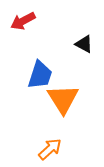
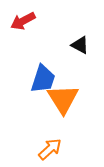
black triangle: moved 4 px left, 1 px down
blue trapezoid: moved 3 px right, 4 px down
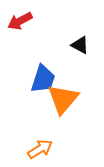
red arrow: moved 3 px left
orange triangle: rotated 12 degrees clockwise
orange arrow: moved 10 px left; rotated 10 degrees clockwise
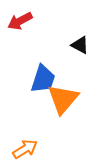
orange arrow: moved 15 px left
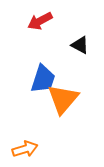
red arrow: moved 20 px right
orange arrow: rotated 15 degrees clockwise
